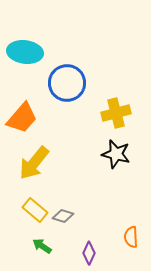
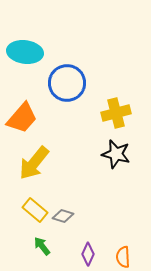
orange semicircle: moved 8 px left, 20 px down
green arrow: rotated 18 degrees clockwise
purple diamond: moved 1 px left, 1 px down
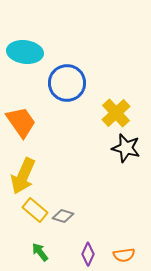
yellow cross: rotated 28 degrees counterclockwise
orange trapezoid: moved 1 px left, 4 px down; rotated 76 degrees counterclockwise
black star: moved 10 px right, 6 px up
yellow arrow: moved 11 px left, 13 px down; rotated 15 degrees counterclockwise
green arrow: moved 2 px left, 6 px down
orange semicircle: moved 1 px right, 2 px up; rotated 95 degrees counterclockwise
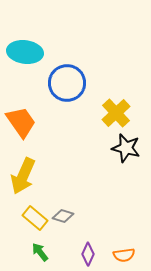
yellow rectangle: moved 8 px down
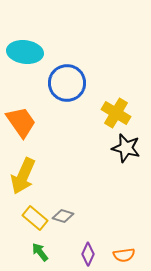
yellow cross: rotated 16 degrees counterclockwise
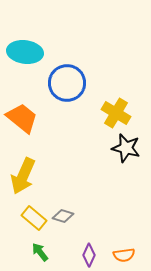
orange trapezoid: moved 1 px right, 4 px up; rotated 16 degrees counterclockwise
yellow rectangle: moved 1 px left
purple diamond: moved 1 px right, 1 px down
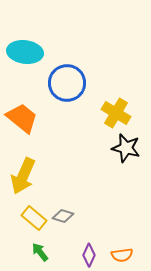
orange semicircle: moved 2 px left
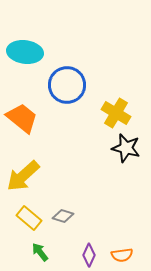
blue circle: moved 2 px down
yellow arrow: rotated 24 degrees clockwise
yellow rectangle: moved 5 px left
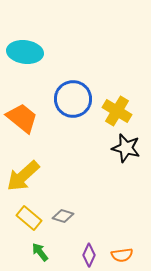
blue circle: moved 6 px right, 14 px down
yellow cross: moved 1 px right, 2 px up
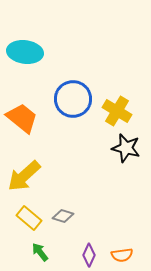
yellow arrow: moved 1 px right
